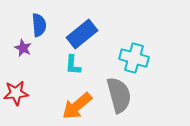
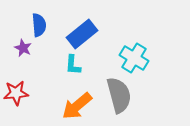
cyan cross: rotated 16 degrees clockwise
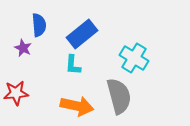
gray semicircle: moved 1 px down
orange arrow: rotated 128 degrees counterclockwise
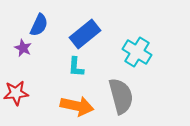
blue semicircle: rotated 30 degrees clockwise
blue rectangle: moved 3 px right
cyan cross: moved 3 px right, 6 px up
cyan L-shape: moved 3 px right, 2 px down
gray semicircle: moved 2 px right
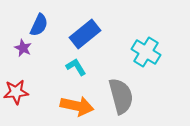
cyan cross: moved 9 px right
cyan L-shape: rotated 145 degrees clockwise
red star: moved 1 px up
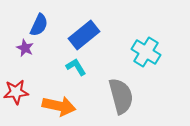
blue rectangle: moved 1 px left, 1 px down
purple star: moved 2 px right
orange arrow: moved 18 px left
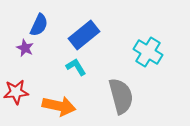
cyan cross: moved 2 px right
